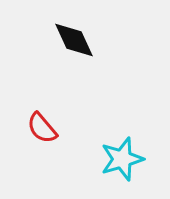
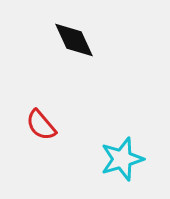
red semicircle: moved 1 px left, 3 px up
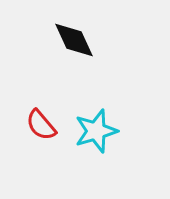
cyan star: moved 26 px left, 28 px up
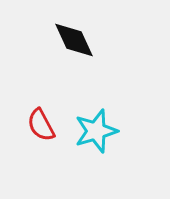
red semicircle: rotated 12 degrees clockwise
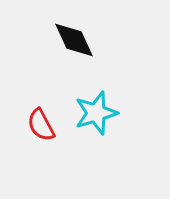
cyan star: moved 18 px up
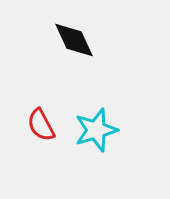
cyan star: moved 17 px down
